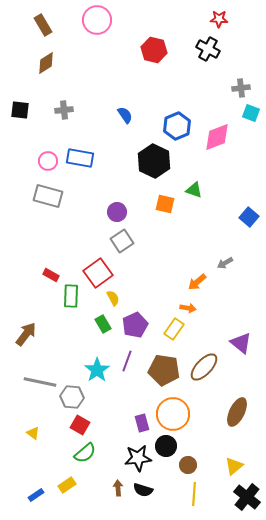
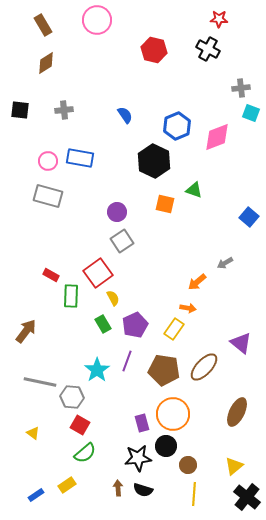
brown arrow at (26, 334): moved 3 px up
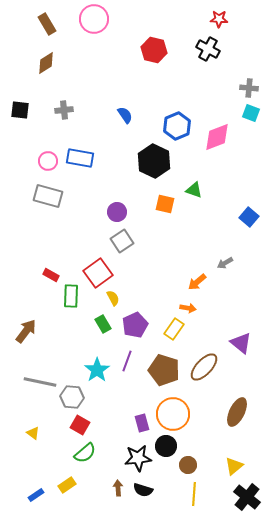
pink circle at (97, 20): moved 3 px left, 1 px up
brown rectangle at (43, 25): moved 4 px right, 1 px up
gray cross at (241, 88): moved 8 px right; rotated 12 degrees clockwise
brown pentagon at (164, 370): rotated 8 degrees clockwise
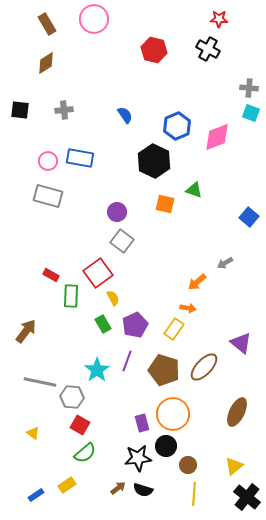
gray square at (122, 241): rotated 20 degrees counterclockwise
brown arrow at (118, 488): rotated 56 degrees clockwise
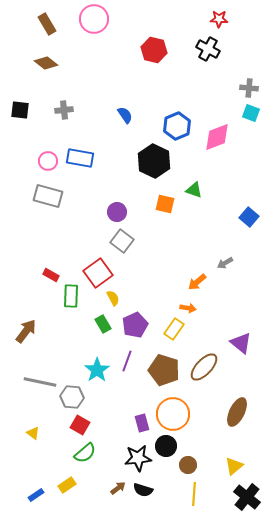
brown diamond at (46, 63): rotated 70 degrees clockwise
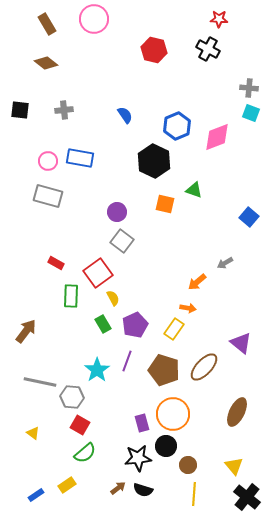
red rectangle at (51, 275): moved 5 px right, 12 px up
yellow triangle at (234, 466): rotated 30 degrees counterclockwise
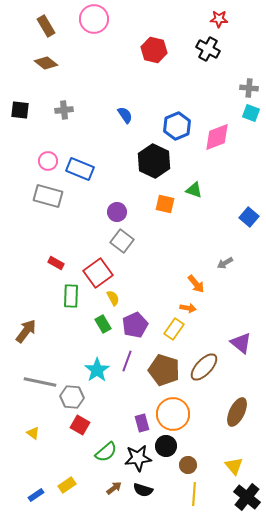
brown rectangle at (47, 24): moved 1 px left, 2 px down
blue rectangle at (80, 158): moved 11 px down; rotated 12 degrees clockwise
orange arrow at (197, 282): moved 1 px left, 2 px down; rotated 90 degrees counterclockwise
green semicircle at (85, 453): moved 21 px right, 1 px up
brown arrow at (118, 488): moved 4 px left
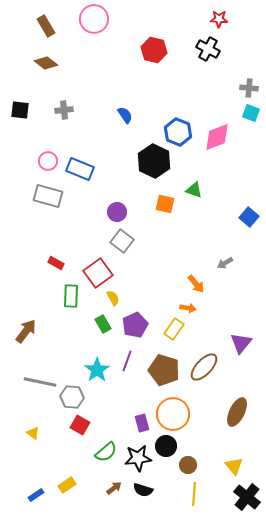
blue hexagon at (177, 126): moved 1 px right, 6 px down; rotated 16 degrees counterclockwise
purple triangle at (241, 343): rotated 30 degrees clockwise
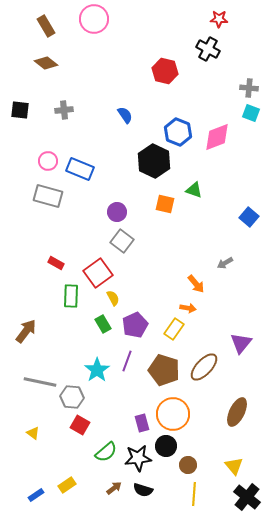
red hexagon at (154, 50): moved 11 px right, 21 px down
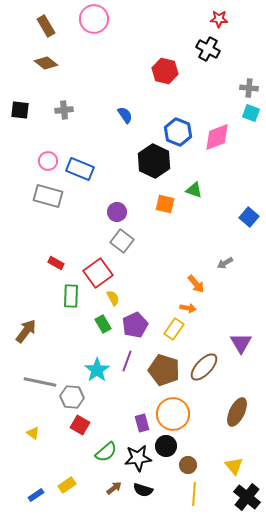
purple triangle at (241, 343): rotated 10 degrees counterclockwise
